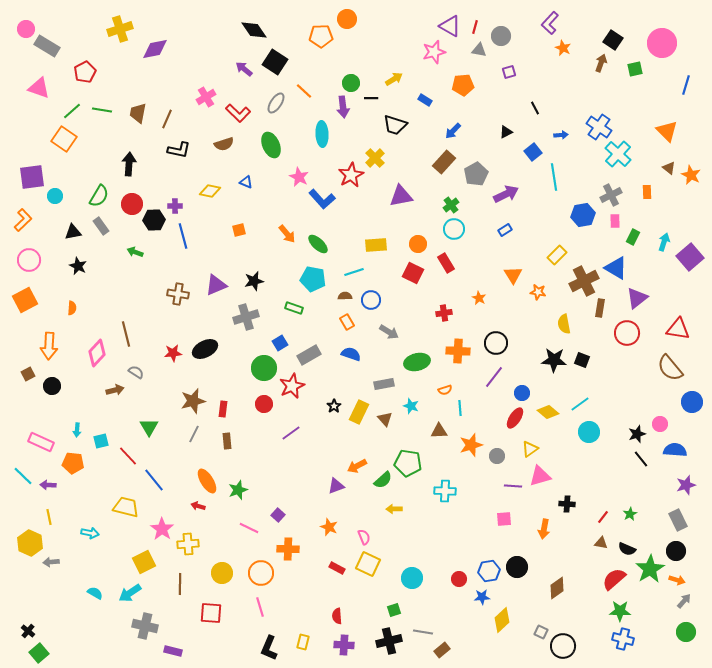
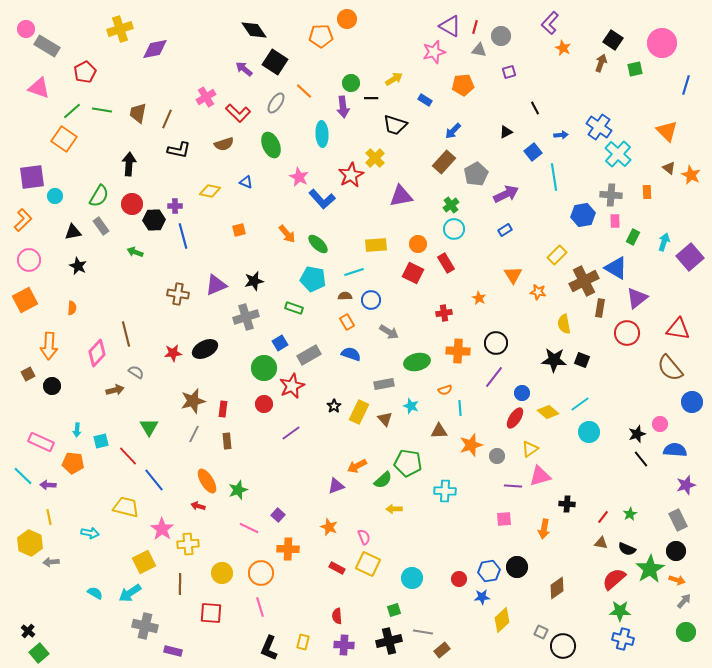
gray cross at (611, 195): rotated 30 degrees clockwise
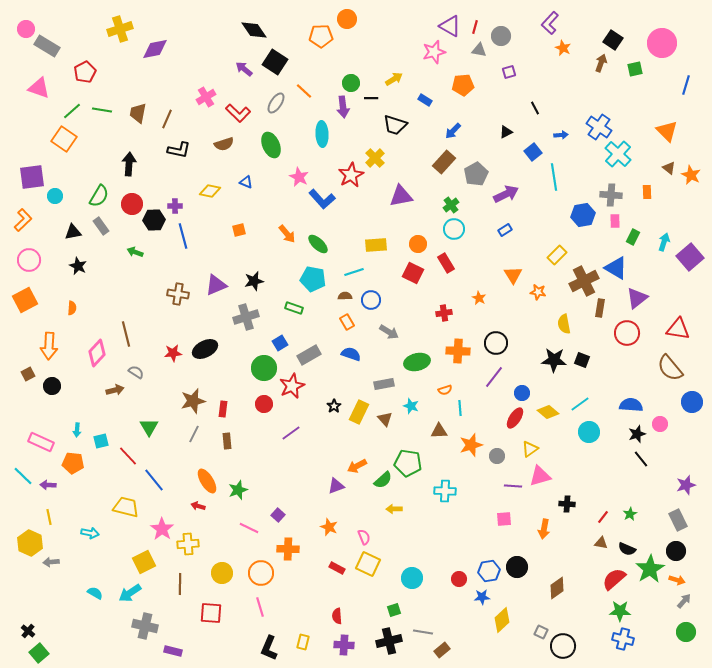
blue semicircle at (675, 450): moved 44 px left, 45 px up
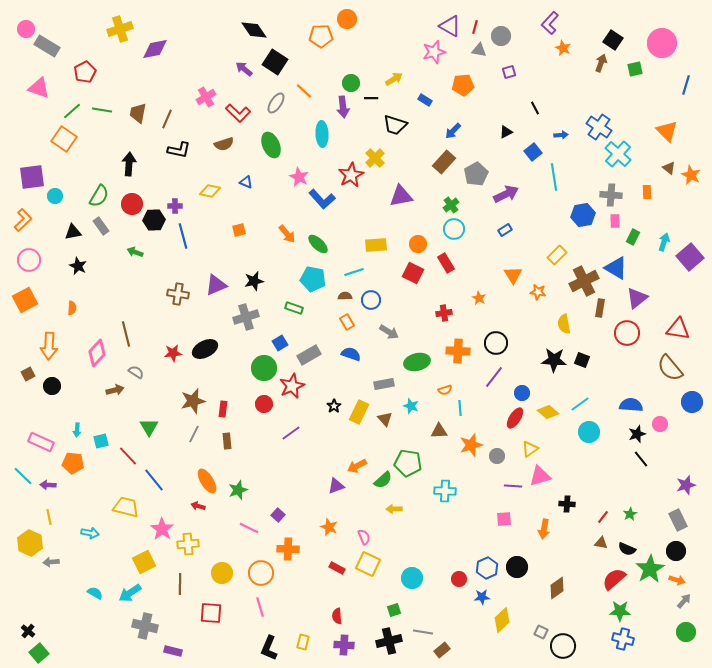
blue hexagon at (489, 571): moved 2 px left, 3 px up; rotated 15 degrees counterclockwise
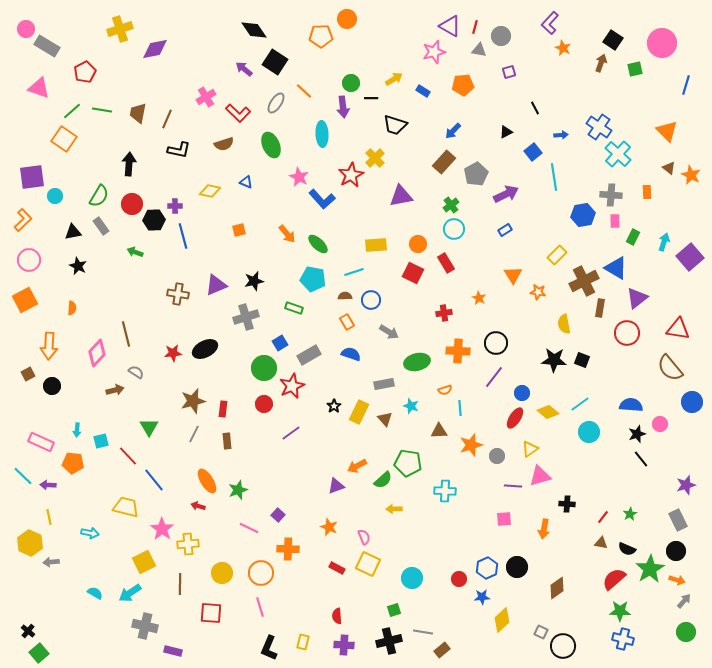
blue rectangle at (425, 100): moved 2 px left, 9 px up
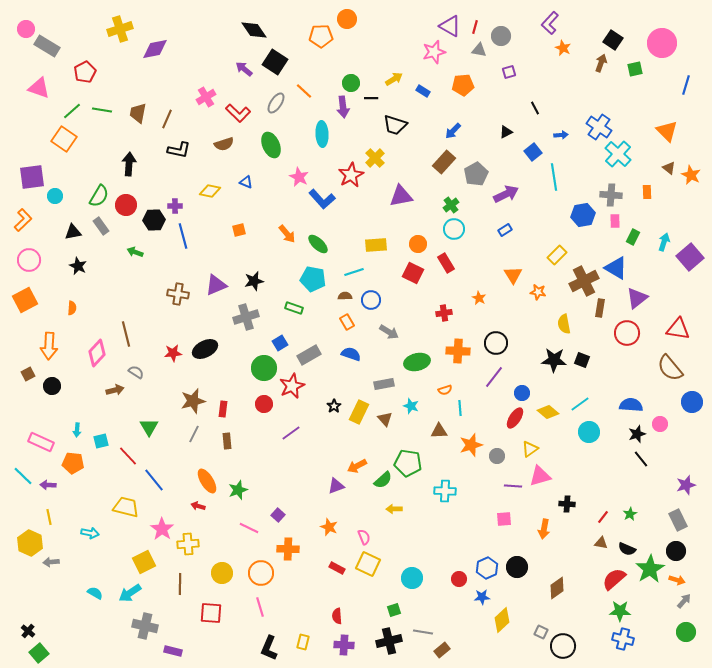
red circle at (132, 204): moved 6 px left, 1 px down
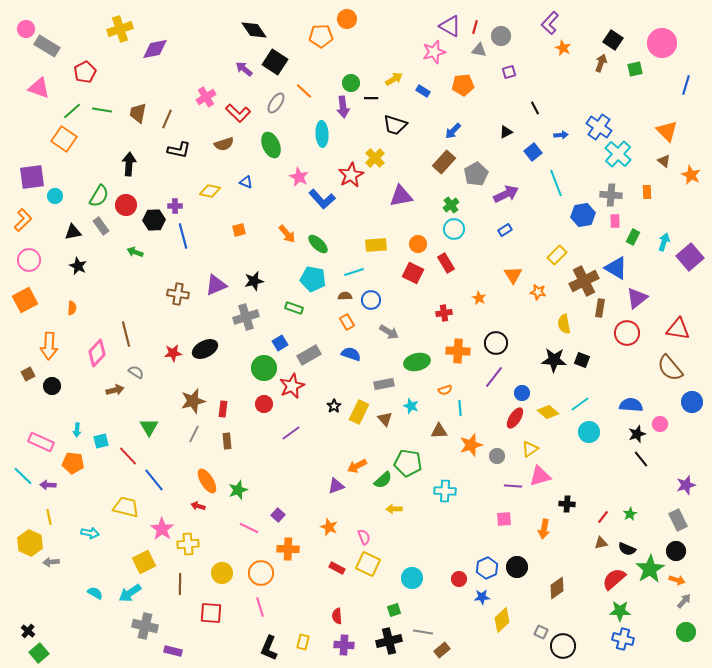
brown triangle at (669, 168): moved 5 px left, 7 px up
cyan line at (554, 177): moved 2 px right, 6 px down; rotated 12 degrees counterclockwise
brown triangle at (601, 543): rotated 24 degrees counterclockwise
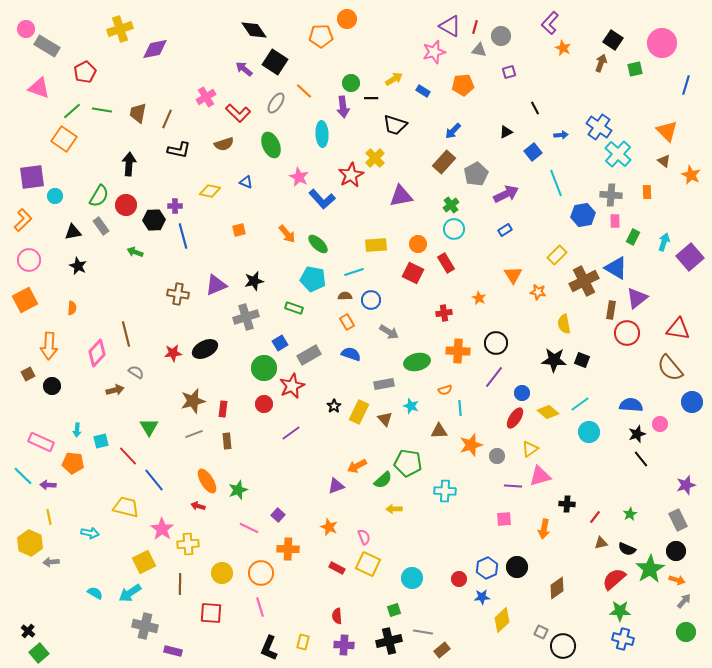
brown rectangle at (600, 308): moved 11 px right, 2 px down
gray line at (194, 434): rotated 42 degrees clockwise
red line at (603, 517): moved 8 px left
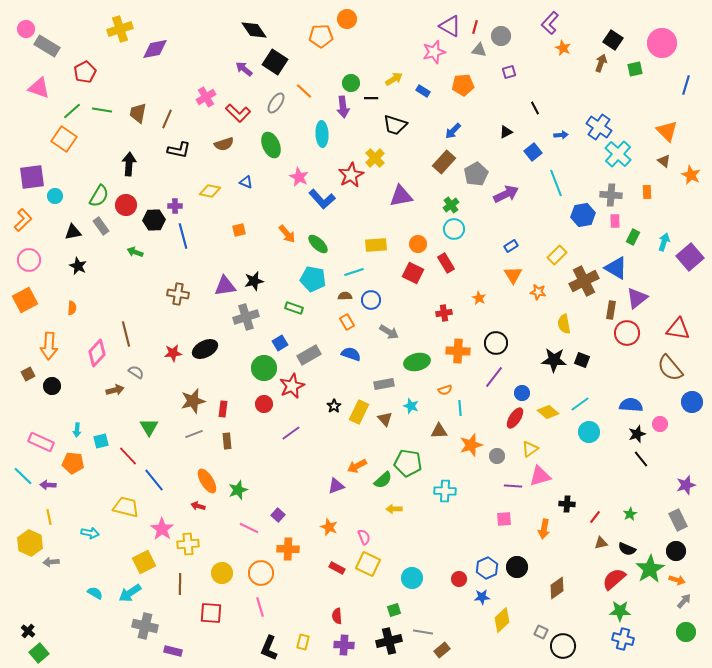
blue rectangle at (505, 230): moved 6 px right, 16 px down
purple triangle at (216, 285): moved 9 px right, 1 px down; rotated 15 degrees clockwise
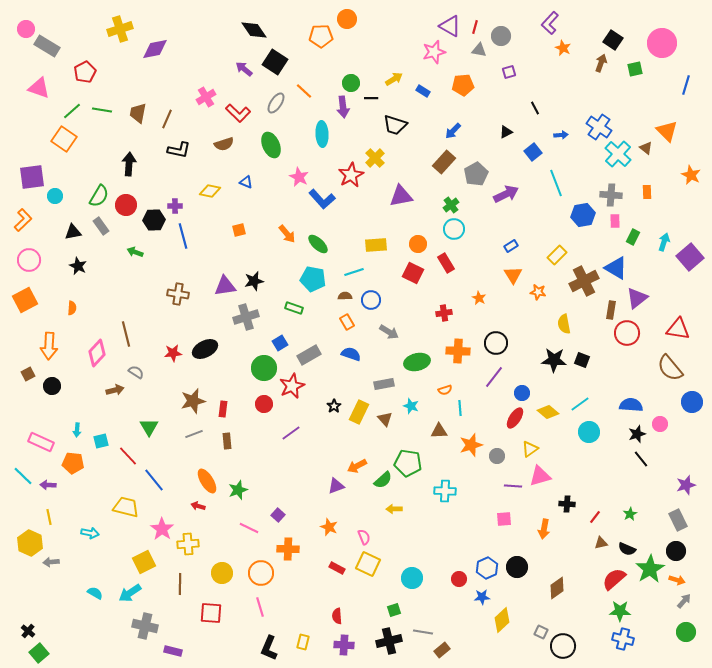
brown triangle at (664, 161): moved 18 px left, 13 px up
